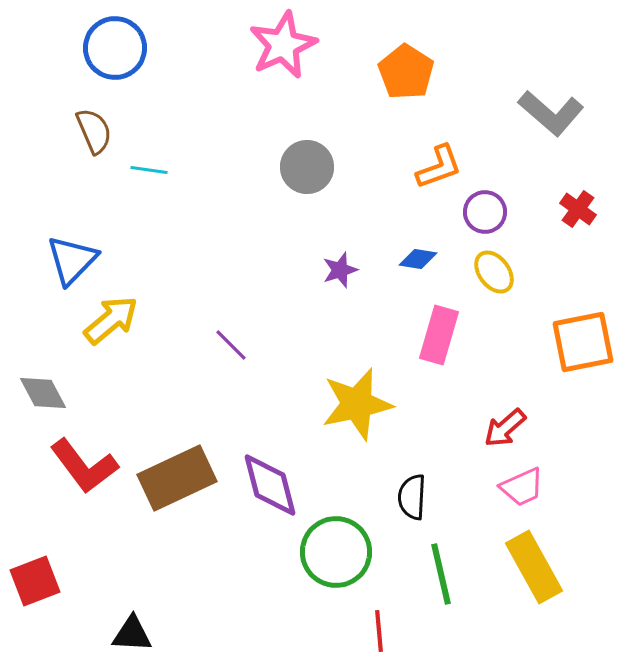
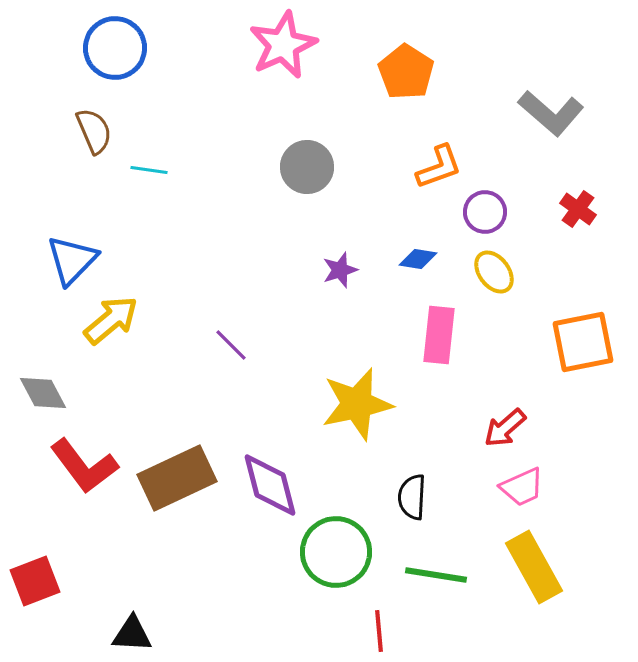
pink rectangle: rotated 10 degrees counterclockwise
green line: moved 5 px left, 1 px down; rotated 68 degrees counterclockwise
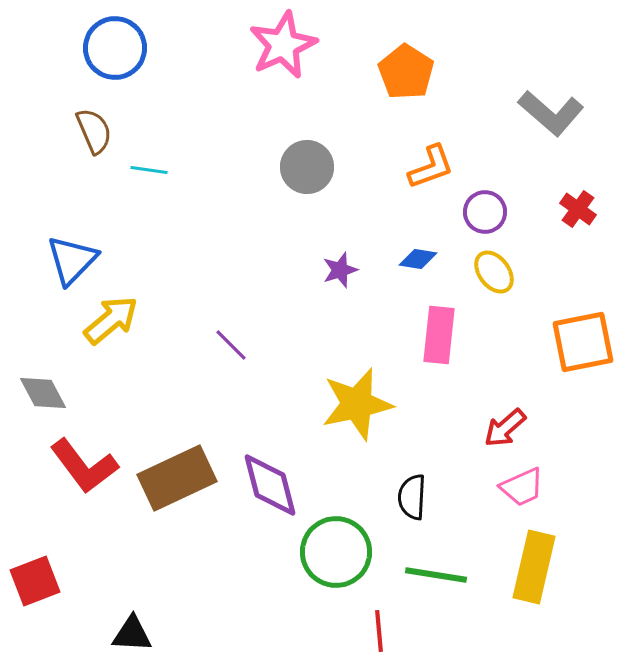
orange L-shape: moved 8 px left
yellow rectangle: rotated 42 degrees clockwise
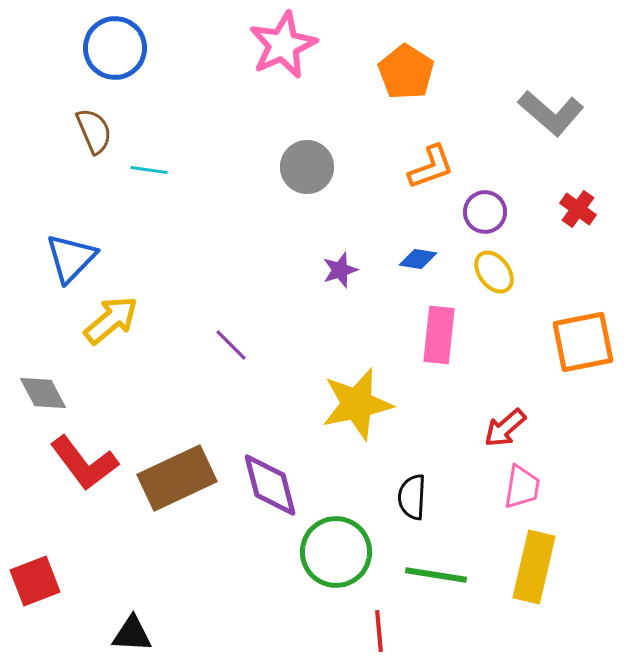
blue triangle: moved 1 px left, 2 px up
red L-shape: moved 3 px up
pink trapezoid: rotated 57 degrees counterclockwise
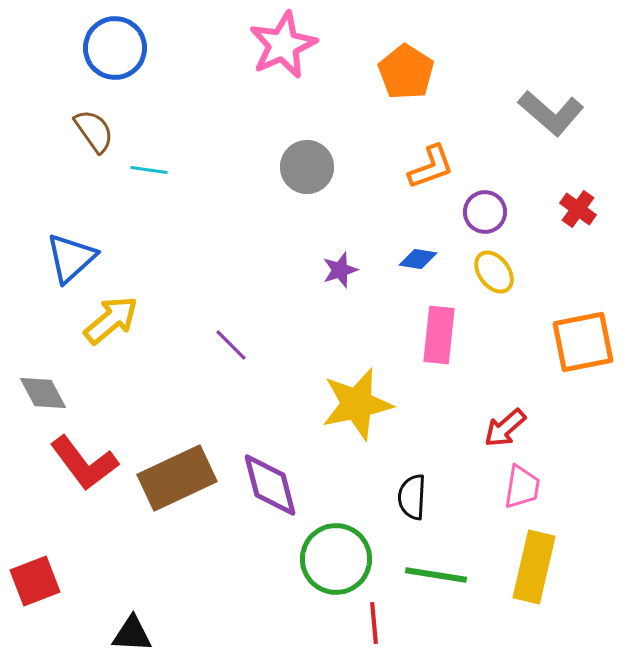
brown semicircle: rotated 12 degrees counterclockwise
blue triangle: rotated 4 degrees clockwise
green circle: moved 7 px down
red line: moved 5 px left, 8 px up
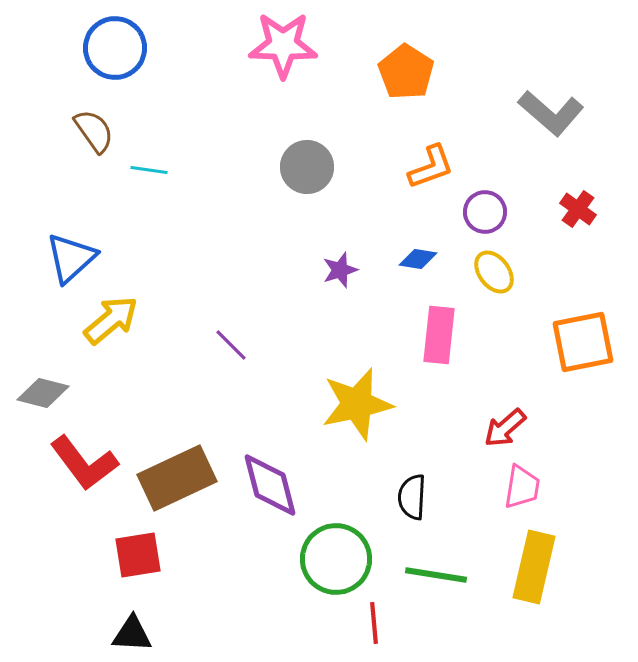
pink star: rotated 26 degrees clockwise
gray diamond: rotated 48 degrees counterclockwise
red square: moved 103 px right, 26 px up; rotated 12 degrees clockwise
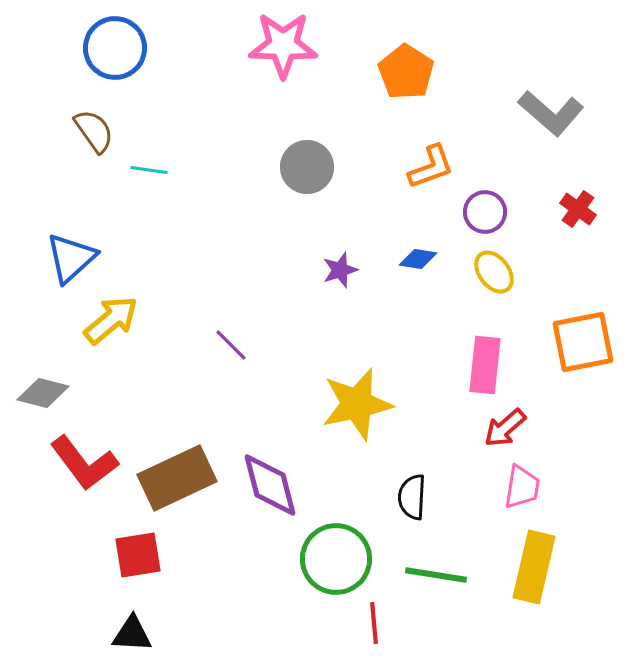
pink rectangle: moved 46 px right, 30 px down
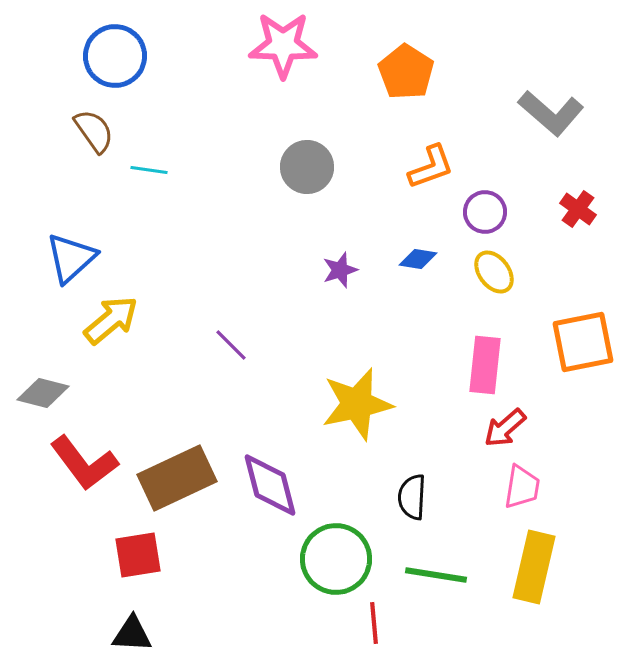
blue circle: moved 8 px down
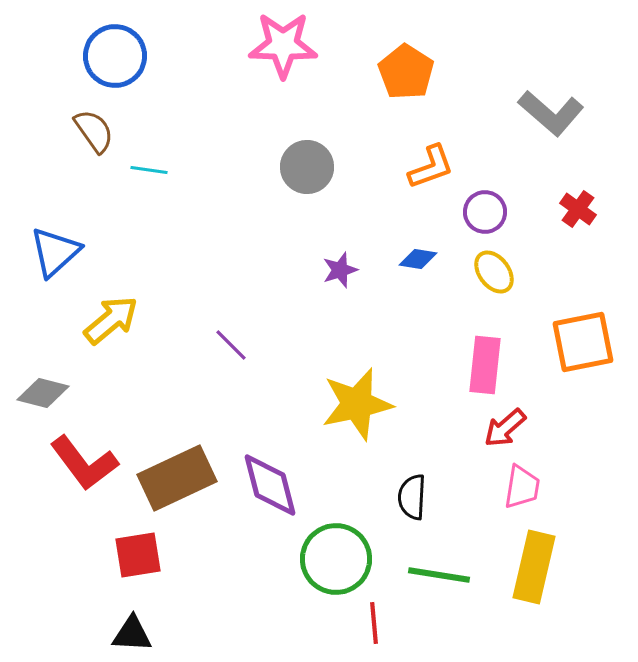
blue triangle: moved 16 px left, 6 px up
green line: moved 3 px right
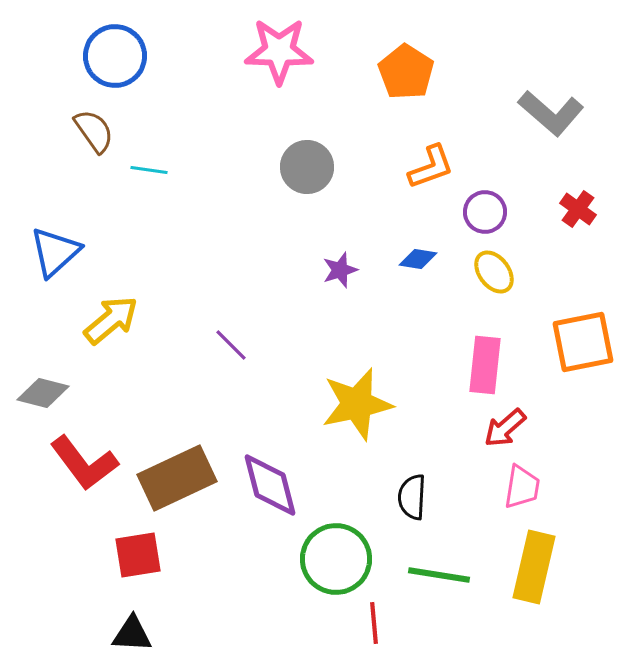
pink star: moved 4 px left, 6 px down
